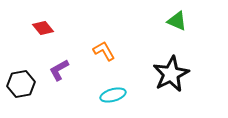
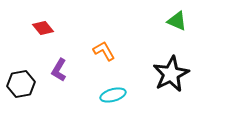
purple L-shape: rotated 30 degrees counterclockwise
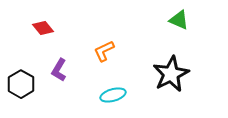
green triangle: moved 2 px right, 1 px up
orange L-shape: rotated 85 degrees counterclockwise
black hexagon: rotated 20 degrees counterclockwise
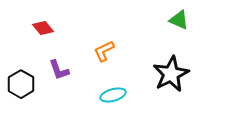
purple L-shape: rotated 50 degrees counterclockwise
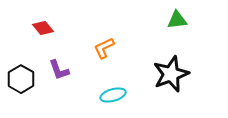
green triangle: moved 2 px left; rotated 30 degrees counterclockwise
orange L-shape: moved 3 px up
black star: rotated 6 degrees clockwise
black hexagon: moved 5 px up
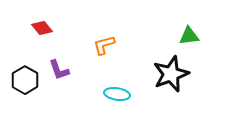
green triangle: moved 12 px right, 16 px down
red diamond: moved 1 px left
orange L-shape: moved 3 px up; rotated 10 degrees clockwise
black hexagon: moved 4 px right, 1 px down
cyan ellipse: moved 4 px right, 1 px up; rotated 25 degrees clockwise
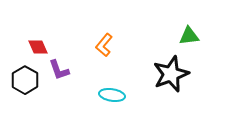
red diamond: moved 4 px left, 19 px down; rotated 15 degrees clockwise
orange L-shape: rotated 35 degrees counterclockwise
cyan ellipse: moved 5 px left, 1 px down
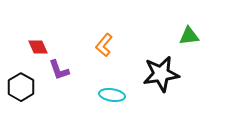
black star: moved 10 px left; rotated 12 degrees clockwise
black hexagon: moved 4 px left, 7 px down
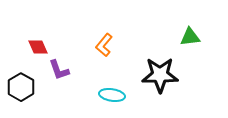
green triangle: moved 1 px right, 1 px down
black star: moved 1 px left, 1 px down; rotated 9 degrees clockwise
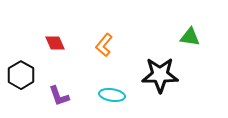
green triangle: rotated 15 degrees clockwise
red diamond: moved 17 px right, 4 px up
purple L-shape: moved 26 px down
black hexagon: moved 12 px up
